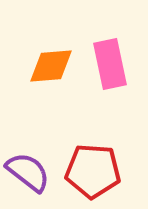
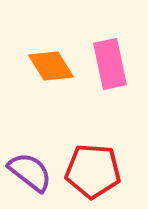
orange diamond: rotated 63 degrees clockwise
purple semicircle: moved 2 px right
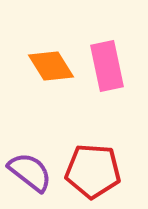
pink rectangle: moved 3 px left, 2 px down
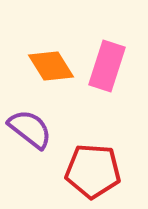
pink rectangle: rotated 30 degrees clockwise
purple semicircle: moved 43 px up
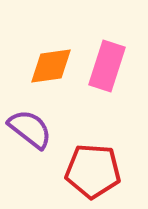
orange diamond: rotated 66 degrees counterclockwise
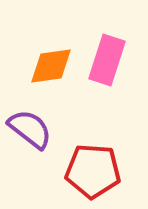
pink rectangle: moved 6 px up
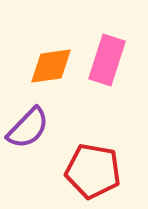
purple semicircle: moved 2 px left, 1 px up; rotated 96 degrees clockwise
red pentagon: rotated 6 degrees clockwise
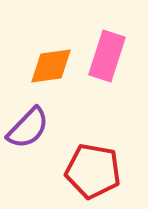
pink rectangle: moved 4 px up
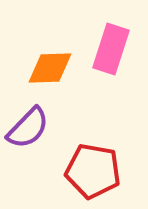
pink rectangle: moved 4 px right, 7 px up
orange diamond: moved 1 px left, 2 px down; rotated 6 degrees clockwise
